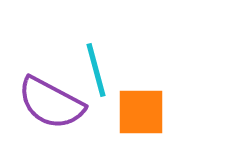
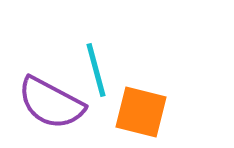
orange square: rotated 14 degrees clockwise
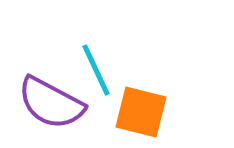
cyan line: rotated 10 degrees counterclockwise
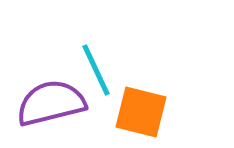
purple semicircle: rotated 138 degrees clockwise
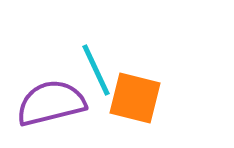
orange square: moved 6 px left, 14 px up
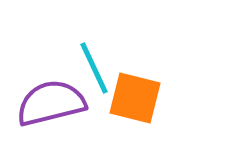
cyan line: moved 2 px left, 2 px up
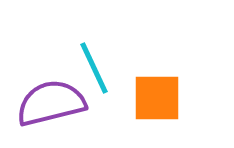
orange square: moved 22 px right; rotated 14 degrees counterclockwise
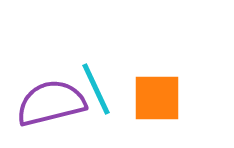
cyan line: moved 2 px right, 21 px down
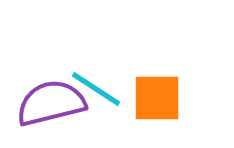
cyan line: rotated 32 degrees counterclockwise
